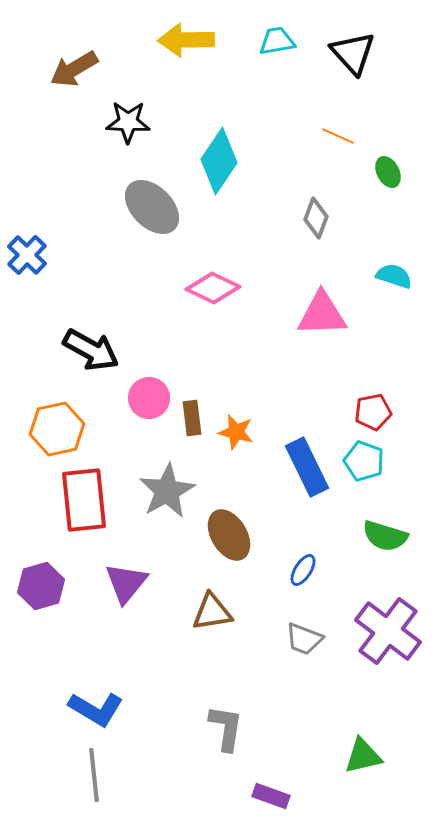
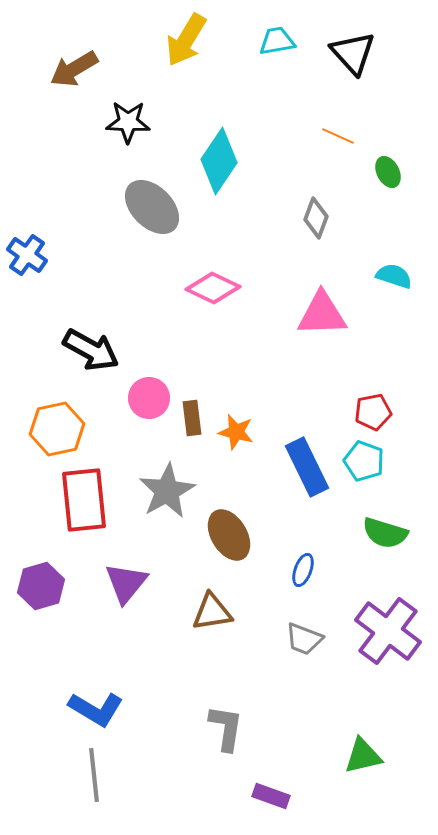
yellow arrow: rotated 58 degrees counterclockwise
blue cross: rotated 9 degrees counterclockwise
green semicircle: moved 3 px up
blue ellipse: rotated 12 degrees counterclockwise
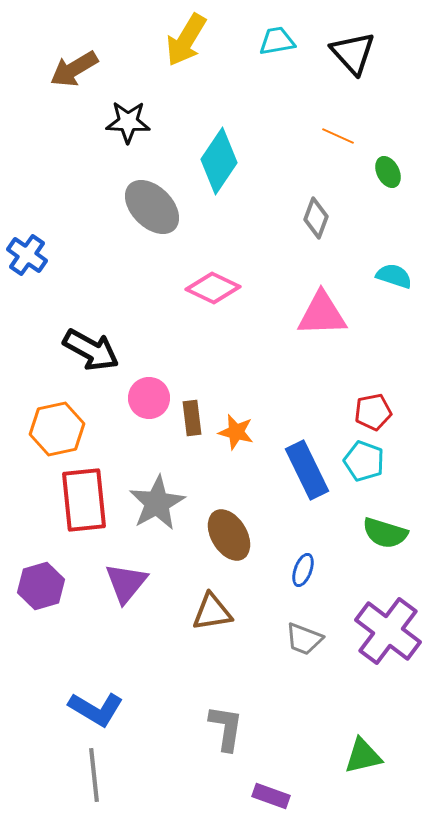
blue rectangle: moved 3 px down
gray star: moved 10 px left, 12 px down
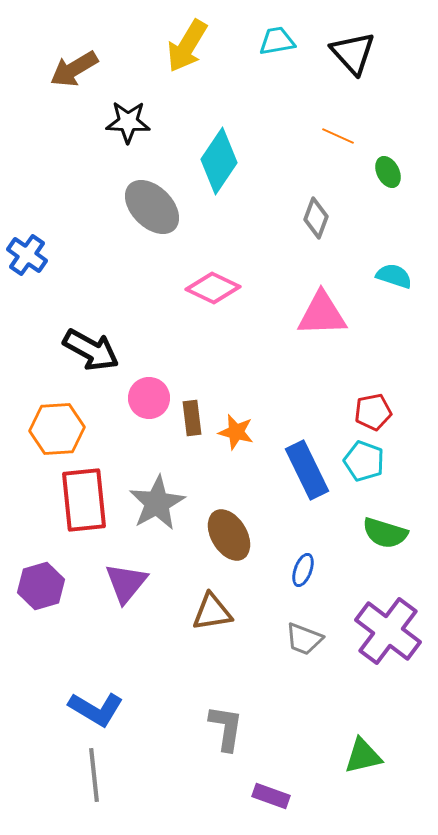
yellow arrow: moved 1 px right, 6 px down
orange hexagon: rotated 8 degrees clockwise
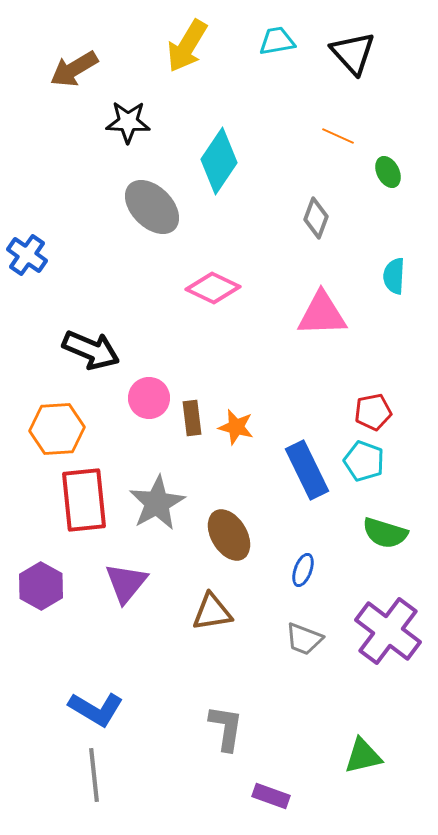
cyan semicircle: rotated 105 degrees counterclockwise
black arrow: rotated 6 degrees counterclockwise
orange star: moved 5 px up
purple hexagon: rotated 15 degrees counterclockwise
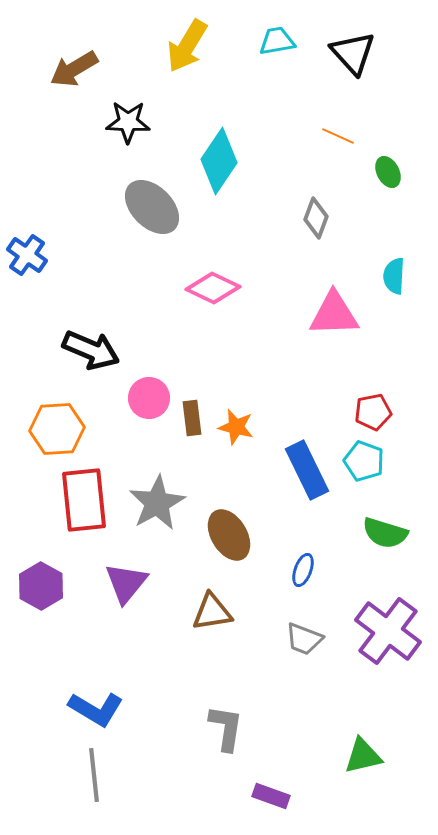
pink triangle: moved 12 px right
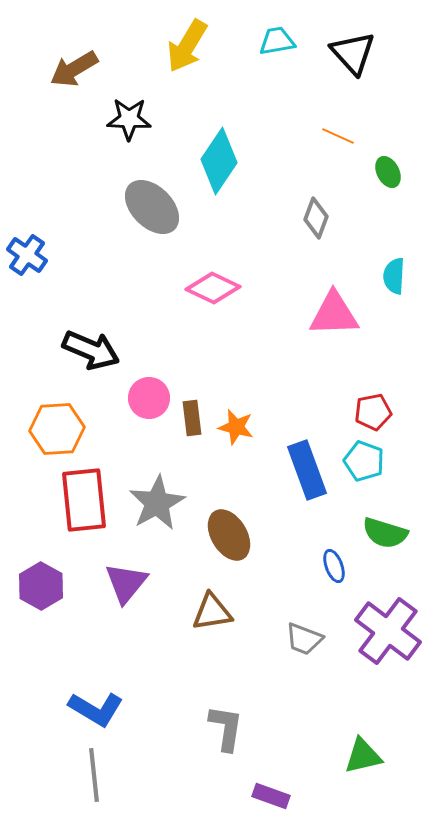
black star: moved 1 px right, 3 px up
blue rectangle: rotated 6 degrees clockwise
blue ellipse: moved 31 px right, 4 px up; rotated 40 degrees counterclockwise
